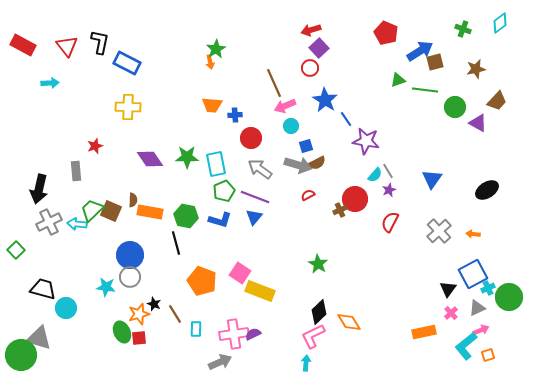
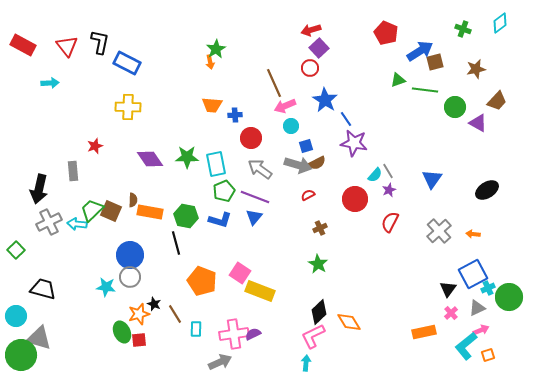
purple star at (366, 141): moved 12 px left, 2 px down
gray rectangle at (76, 171): moved 3 px left
brown cross at (340, 210): moved 20 px left, 18 px down
cyan circle at (66, 308): moved 50 px left, 8 px down
red square at (139, 338): moved 2 px down
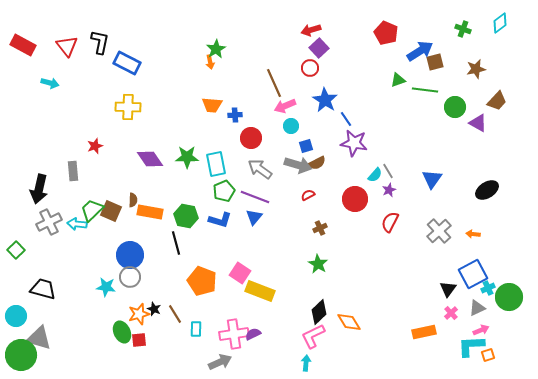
cyan arrow at (50, 83): rotated 18 degrees clockwise
black star at (154, 304): moved 5 px down
cyan L-shape at (466, 346): moved 5 px right; rotated 36 degrees clockwise
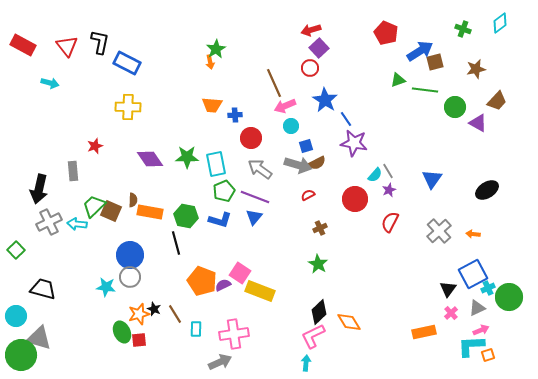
green trapezoid at (92, 210): moved 2 px right, 4 px up
purple semicircle at (253, 334): moved 30 px left, 49 px up
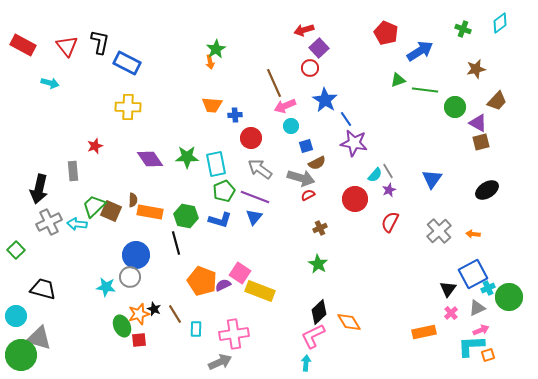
red arrow at (311, 30): moved 7 px left
brown square at (435, 62): moved 46 px right, 80 px down
gray arrow at (298, 165): moved 3 px right, 13 px down
blue circle at (130, 255): moved 6 px right
green ellipse at (122, 332): moved 6 px up
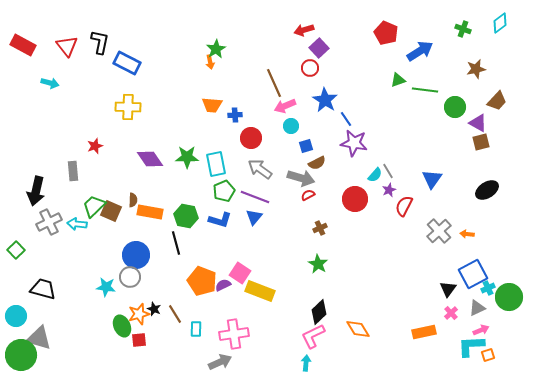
black arrow at (39, 189): moved 3 px left, 2 px down
red semicircle at (390, 222): moved 14 px right, 16 px up
orange arrow at (473, 234): moved 6 px left
orange diamond at (349, 322): moved 9 px right, 7 px down
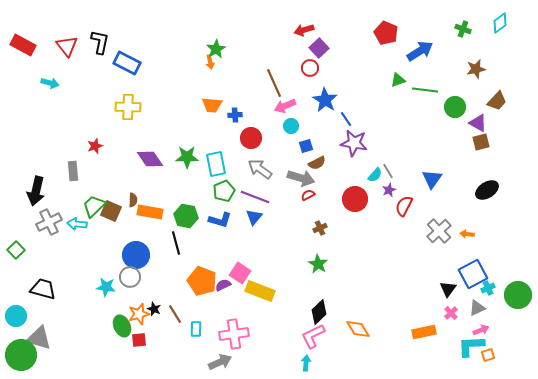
green circle at (509, 297): moved 9 px right, 2 px up
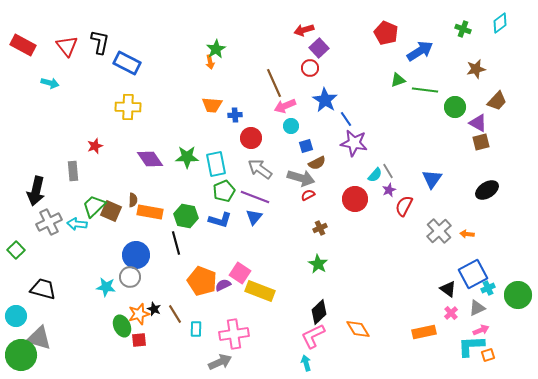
black triangle at (448, 289): rotated 30 degrees counterclockwise
cyan arrow at (306, 363): rotated 21 degrees counterclockwise
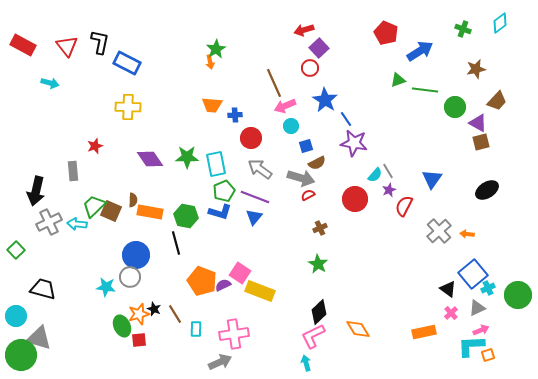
blue L-shape at (220, 220): moved 8 px up
blue square at (473, 274): rotated 12 degrees counterclockwise
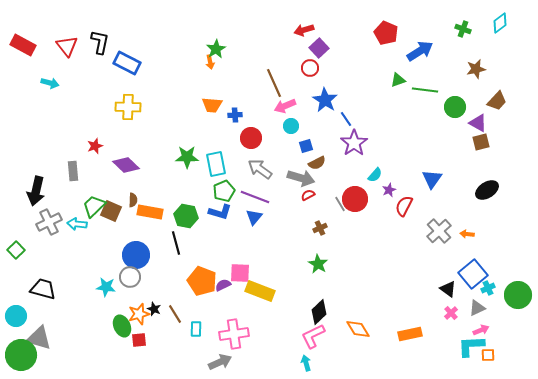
purple star at (354, 143): rotated 28 degrees clockwise
purple diamond at (150, 159): moved 24 px left, 6 px down; rotated 12 degrees counterclockwise
gray line at (388, 171): moved 48 px left, 33 px down
pink square at (240, 273): rotated 30 degrees counterclockwise
orange rectangle at (424, 332): moved 14 px left, 2 px down
orange square at (488, 355): rotated 16 degrees clockwise
